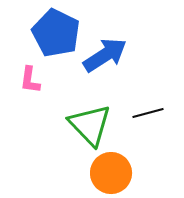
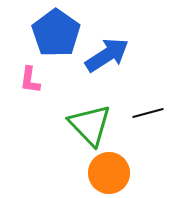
blue pentagon: rotated 9 degrees clockwise
blue arrow: moved 2 px right
orange circle: moved 2 px left
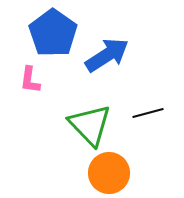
blue pentagon: moved 3 px left
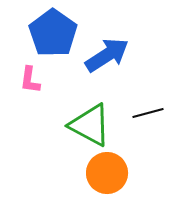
green triangle: rotated 18 degrees counterclockwise
orange circle: moved 2 px left
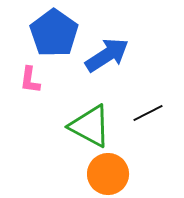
blue pentagon: moved 1 px right
black line: rotated 12 degrees counterclockwise
green triangle: moved 1 px down
orange circle: moved 1 px right, 1 px down
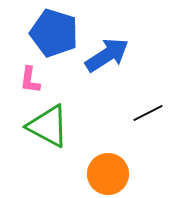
blue pentagon: rotated 18 degrees counterclockwise
green triangle: moved 42 px left
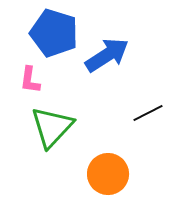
green triangle: moved 4 px right, 1 px down; rotated 45 degrees clockwise
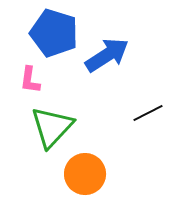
orange circle: moved 23 px left
